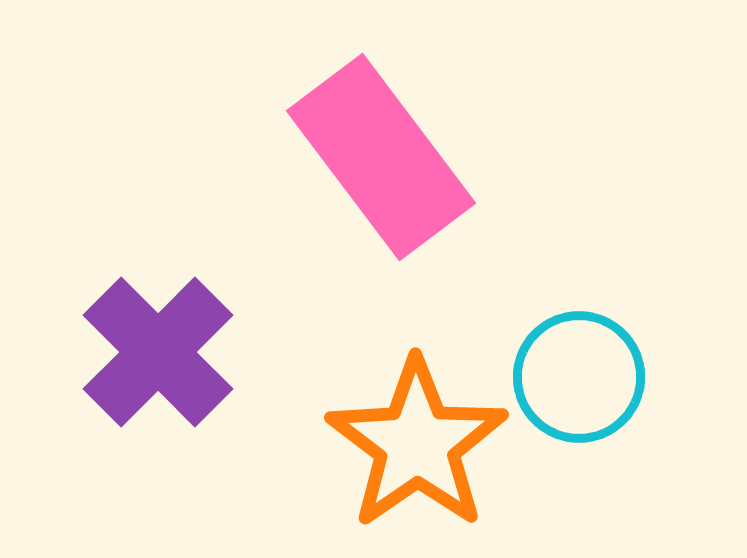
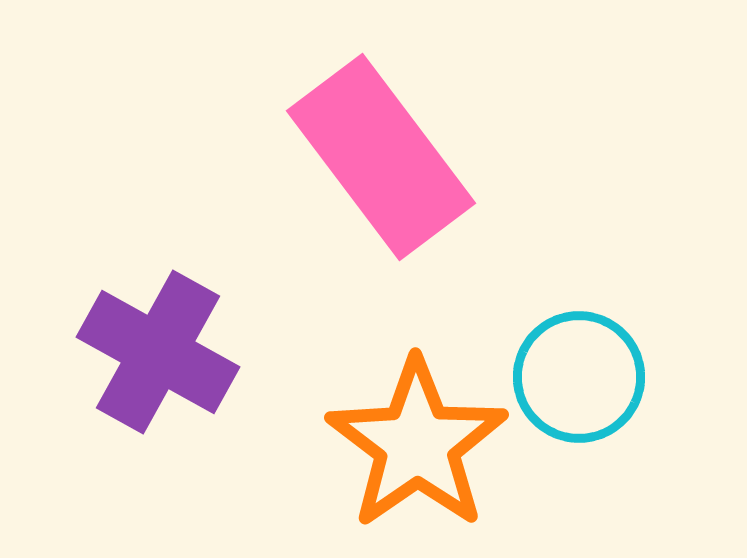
purple cross: rotated 16 degrees counterclockwise
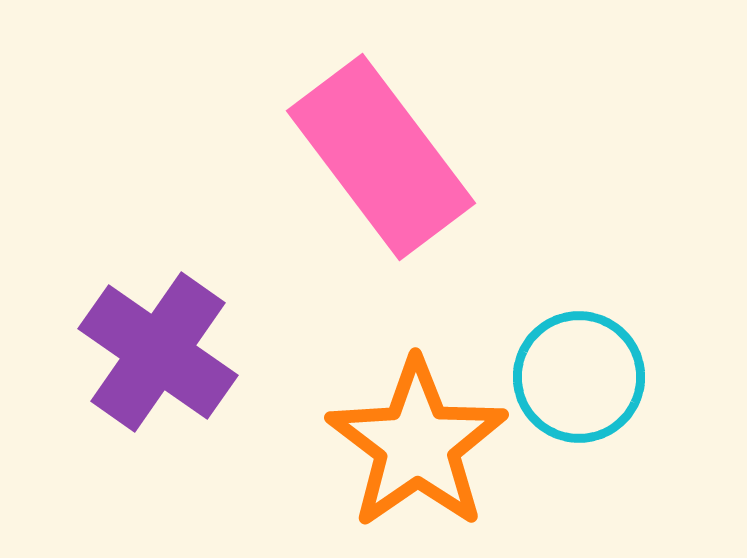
purple cross: rotated 6 degrees clockwise
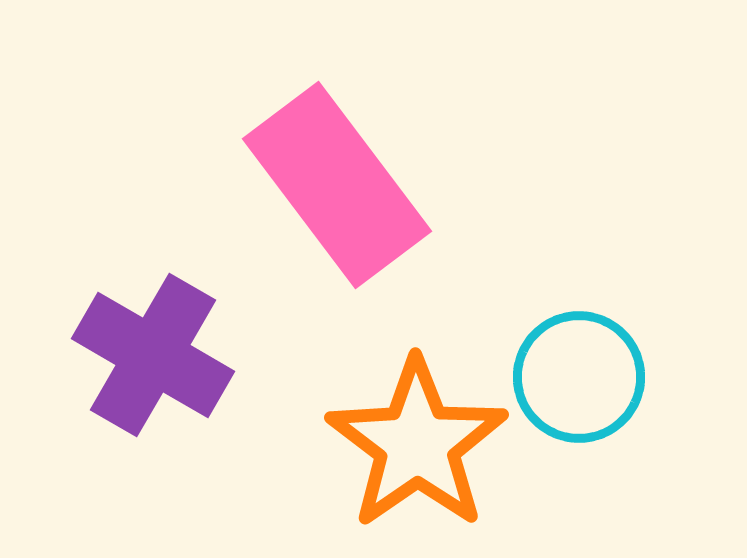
pink rectangle: moved 44 px left, 28 px down
purple cross: moved 5 px left, 3 px down; rotated 5 degrees counterclockwise
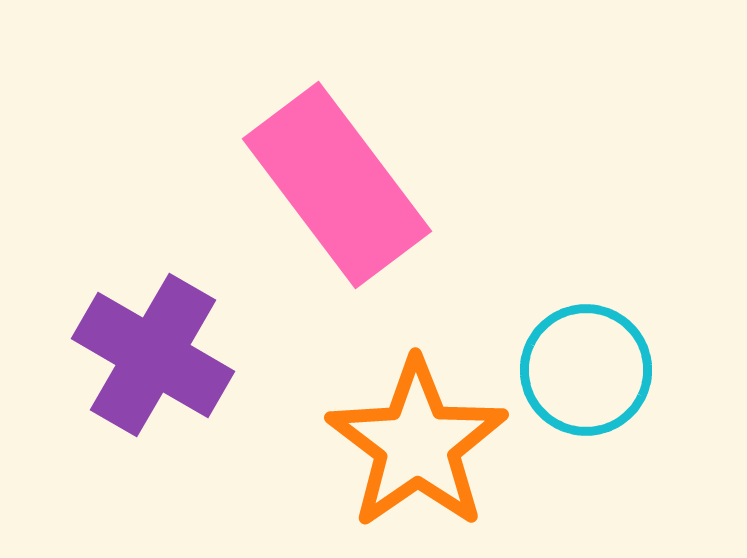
cyan circle: moved 7 px right, 7 px up
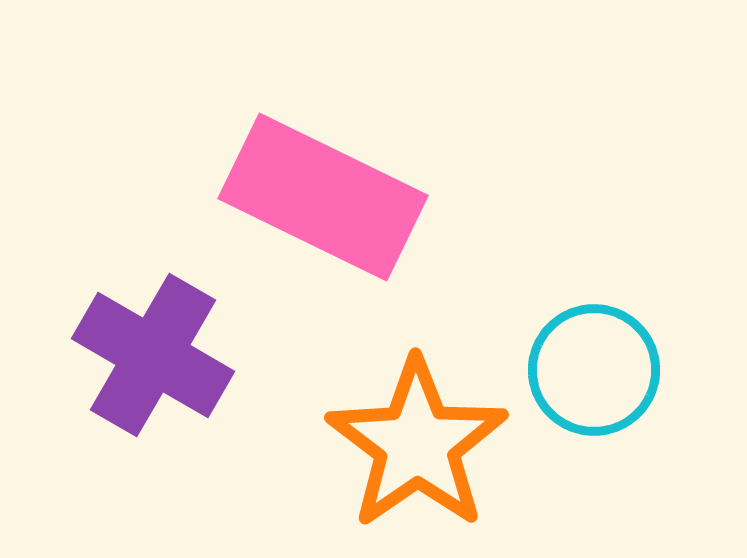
pink rectangle: moved 14 px left, 12 px down; rotated 27 degrees counterclockwise
cyan circle: moved 8 px right
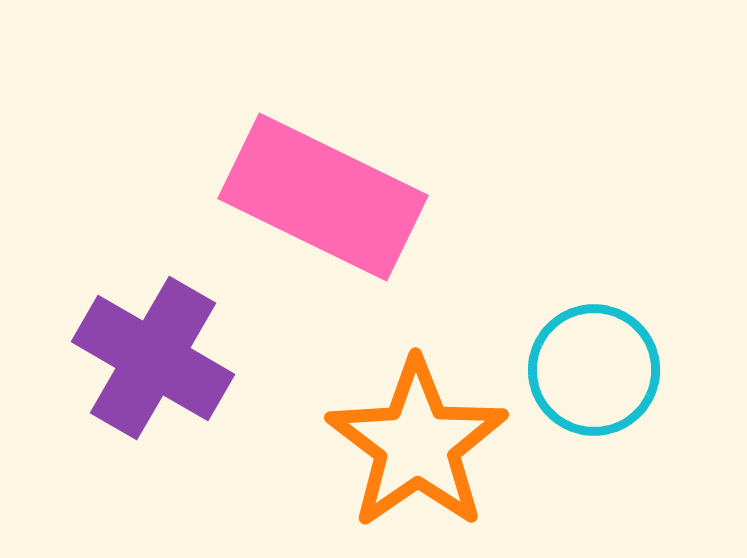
purple cross: moved 3 px down
